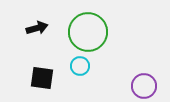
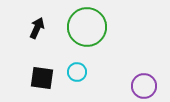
black arrow: rotated 50 degrees counterclockwise
green circle: moved 1 px left, 5 px up
cyan circle: moved 3 px left, 6 px down
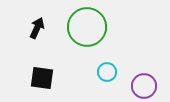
cyan circle: moved 30 px right
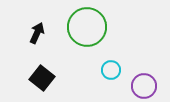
black arrow: moved 5 px down
cyan circle: moved 4 px right, 2 px up
black square: rotated 30 degrees clockwise
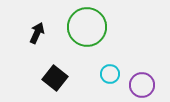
cyan circle: moved 1 px left, 4 px down
black square: moved 13 px right
purple circle: moved 2 px left, 1 px up
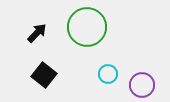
black arrow: rotated 20 degrees clockwise
cyan circle: moved 2 px left
black square: moved 11 px left, 3 px up
